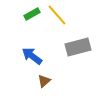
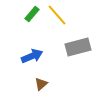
green rectangle: rotated 21 degrees counterclockwise
blue arrow: rotated 120 degrees clockwise
brown triangle: moved 3 px left, 3 px down
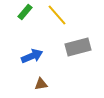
green rectangle: moved 7 px left, 2 px up
brown triangle: rotated 32 degrees clockwise
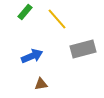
yellow line: moved 4 px down
gray rectangle: moved 5 px right, 2 px down
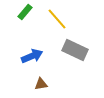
gray rectangle: moved 8 px left, 1 px down; rotated 40 degrees clockwise
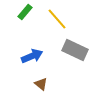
brown triangle: rotated 48 degrees clockwise
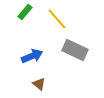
brown triangle: moved 2 px left
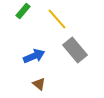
green rectangle: moved 2 px left, 1 px up
gray rectangle: rotated 25 degrees clockwise
blue arrow: moved 2 px right
